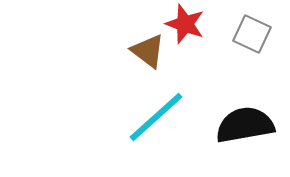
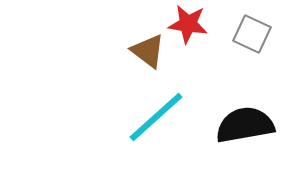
red star: moved 3 px right; rotated 12 degrees counterclockwise
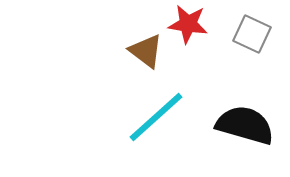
brown triangle: moved 2 px left
black semicircle: rotated 26 degrees clockwise
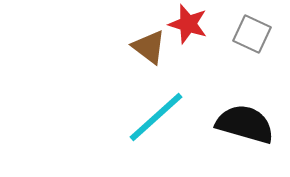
red star: rotated 9 degrees clockwise
brown triangle: moved 3 px right, 4 px up
black semicircle: moved 1 px up
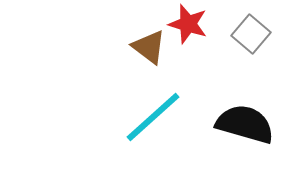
gray square: moved 1 px left; rotated 15 degrees clockwise
cyan line: moved 3 px left
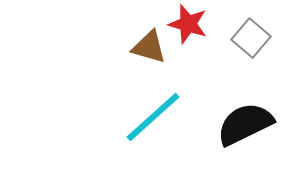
gray square: moved 4 px down
brown triangle: rotated 21 degrees counterclockwise
black semicircle: rotated 42 degrees counterclockwise
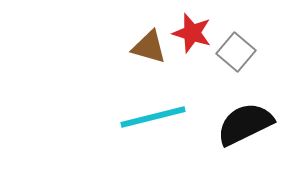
red star: moved 4 px right, 9 px down
gray square: moved 15 px left, 14 px down
cyan line: rotated 28 degrees clockwise
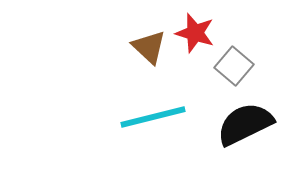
red star: moved 3 px right
brown triangle: rotated 27 degrees clockwise
gray square: moved 2 px left, 14 px down
